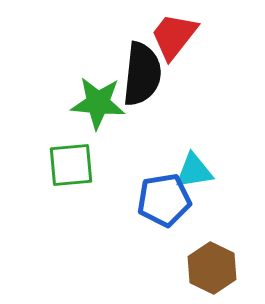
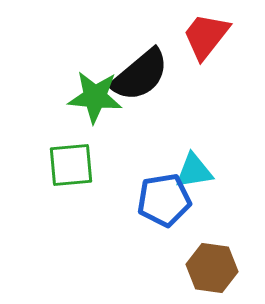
red trapezoid: moved 32 px right
black semicircle: moved 2 px left, 1 px down; rotated 44 degrees clockwise
green star: moved 3 px left, 6 px up
brown hexagon: rotated 18 degrees counterclockwise
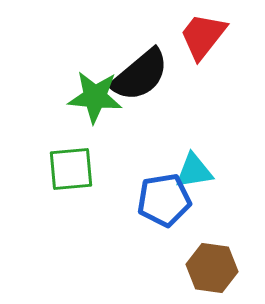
red trapezoid: moved 3 px left
green square: moved 4 px down
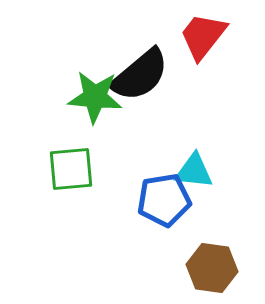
cyan triangle: rotated 15 degrees clockwise
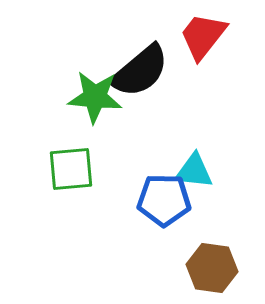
black semicircle: moved 4 px up
blue pentagon: rotated 10 degrees clockwise
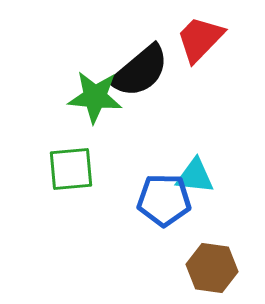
red trapezoid: moved 3 px left, 3 px down; rotated 6 degrees clockwise
cyan triangle: moved 1 px right, 5 px down
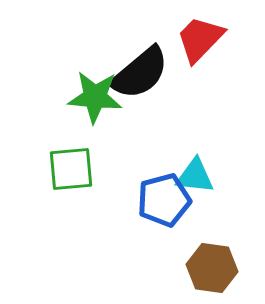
black semicircle: moved 2 px down
blue pentagon: rotated 16 degrees counterclockwise
